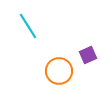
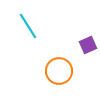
purple square: moved 10 px up
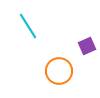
purple square: moved 1 px left, 1 px down
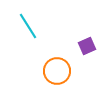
orange circle: moved 2 px left
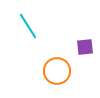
purple square: moved 2 px left, 1 px down; rotated 18 degrees clockwise
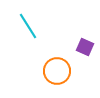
purple square: rotated 30 degrees clockwise
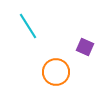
orange circle: moved 1 px left, 1 px down
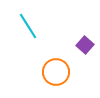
purple square: moved 2 px up; rotated 18 degrees clockwise
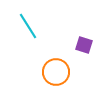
purple square: moved 1 px left; rotated 24 degrees counterclockwise
